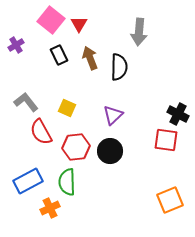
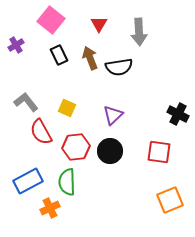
red triangle: moved 20 px right
gray arrow: rotated 8 degrees counterclockwise
black semicircle: rotated 80 degrees clockwise
red square: moved 7 px left, 12 px down
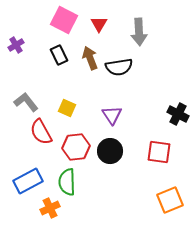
pink square: moved 13 px right; rotated 12 degrees counterclockwise
purple triangle: moved 1 px left; rotated 20 degrees counterclockwise
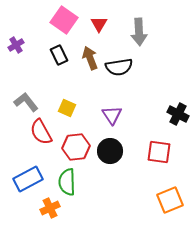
pink square: rotated 8 degrees clockwise
blue rectangle: moved 2 px up
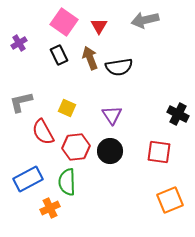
pink square: moved 2 px down
red triangle: moved 2 px down
gray arrow: moved 6 px right, 12 px up; rotated 80 degrees clockwise
purple cross: moved 3 px right, 2 px up
gray L-shape: moved 5 px left; rotated 65 degrees counterclockwise
red semicircle: moved 2 px right
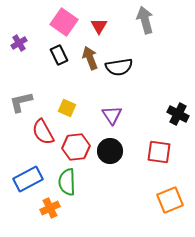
gray arrow: rotated 88 degrees clockwise
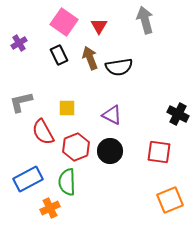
yellow square: rotated 24 degrees counterclockwise
purple triangle: rotated 30 degrees counterclockwise
red hexagon: rotated 16 degrees counterclockwise
